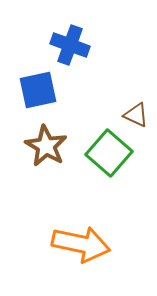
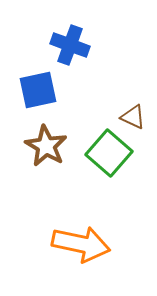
brown triangle: moved 3 px left, 2 px down
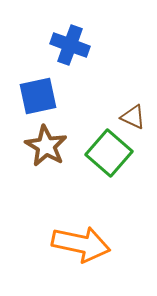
blue square: moved 6 px down
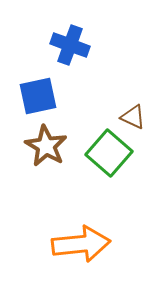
orange arrow: rotated 18 degrees counterclockwise
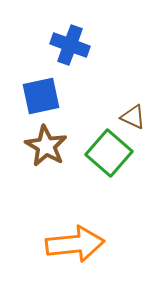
blue square: moved 3 px right
orange arrow: moved 6 px left
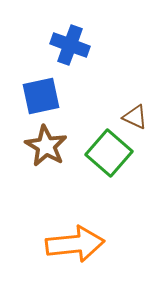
brown triangle: moved 2 px right
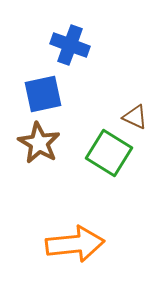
blue square: moved 2 px right, 2 px up
brown star: moved 7 px left, 3 px up
green square: rotated 9 degrees counterclockwise
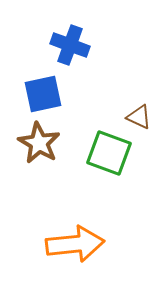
brown triangle: moved 4 px right
green square: rotated 12 degrees counterclockwise
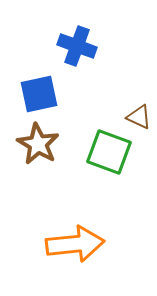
blue cross: moved 7 px right, 1 px down
blue square: moved 4 px left
brown star: moved 1 px left, 1 px down
green square: moved 1 px up
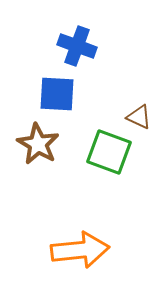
blue square: moved 18 px right; rotated 15 degrees clockwise
orange arrow: moved 5 px right, 6 px down
